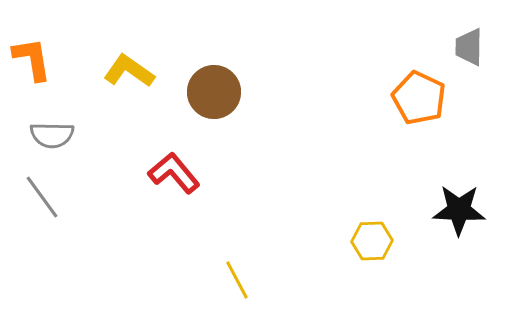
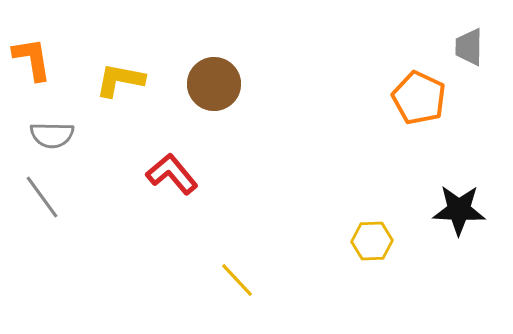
yellow L-shape: moved 9 px left, 9 px down; rotated 24 degrees counterclockwise
brown circle: moved 8 px up
red L-shape: moved 2 px left, 1 px down
yellow line: rotated 15 degrees counterclockwise
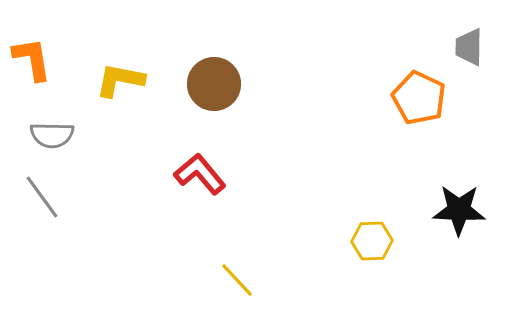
red L-shape: moved 28 px right
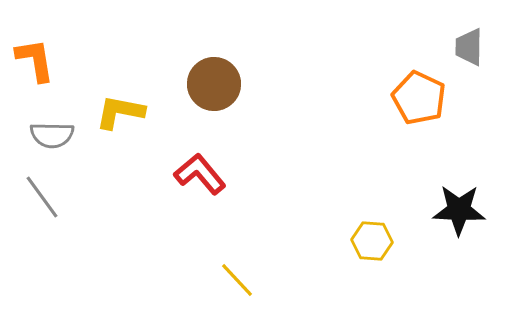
orange L-shape: moved 3 px right, 1 px down
yellow L-shape: moved 32 px down
yellow hexagon: rotated 6 degrees clockwise
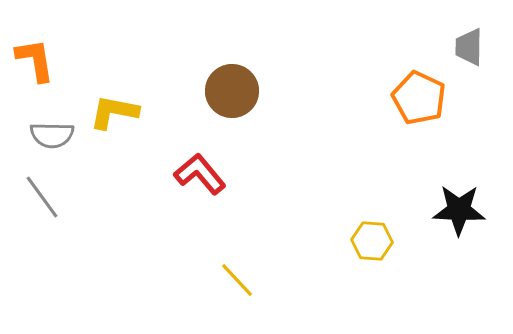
brown circle: moved 18 px right, 7 px down
yellow L-shape: moved 6 px left
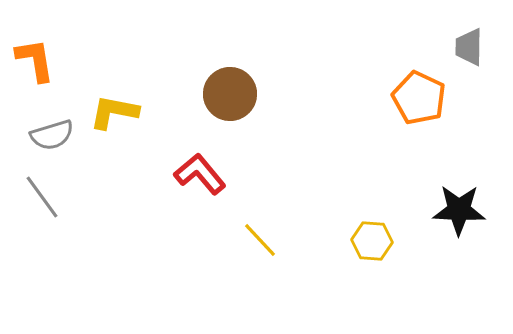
brown circle: moved 2 px left, 3 px down
gray semicircle: rotated 18 degrees counterclockwise
yellow line: moved 23 px right, 40 px up
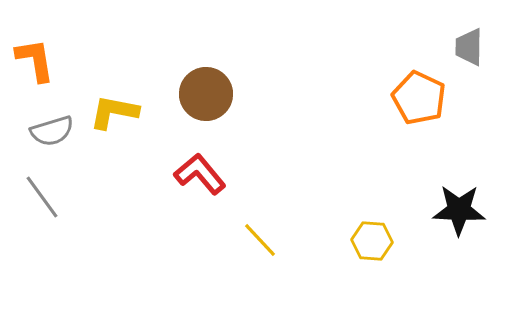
brown circle: moved 24 px left
gray semicircle: moved 4 px up
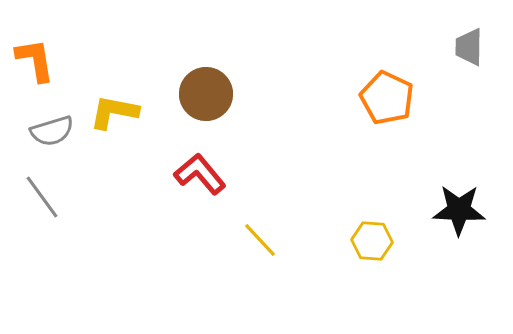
orange pentagon: moved 32 px left
